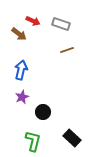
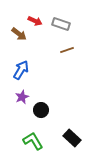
red arrow: moved 2 px right
blue arrow: rotated 18 degrees clockwise
black circle: moved 2 px left, 2 px up
green L-shape: rotated 45 degrees counterclockwise
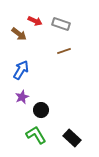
brown line: moved 3 px left, 1 px down
green L-shape: moved 3 px right, 6 px up
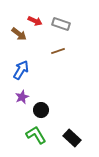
brown line: moved 6 px left
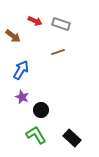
brown arrow: moved 6 px left, 2 px down
brown line: moved 1 px down
purple star: rotated 24 degrees counterclockwise
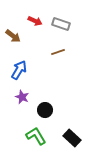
blue arrow: moved 2 px left
black circle: moved 4 px right
green L-shape: moved 1 px down
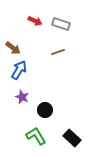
brown arrow: moved 12 px down
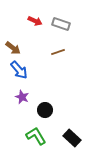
blue arrow: rotated 108 degrees clockwise
